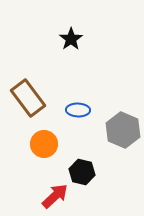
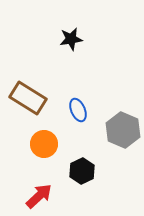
black star: rotated 25 degrees clockwise
brown rectangle: rotated 21 degrees counterclockwise
blue ellipse: rotated 65 degrees clockwise
black hexagon: moved 1 px up; rotated 20 degrees clockwise
red arrow: moved 16 px left
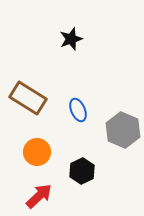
black star: rotated 10 degrees counterclockwise
orange circle: moved 7 px left, 8 px down
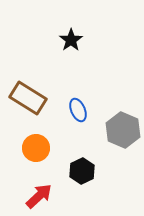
black star: moved 1 px down; rotated 15 degrees counterclockwise
orange circle: moved 1 px left, 4 px up
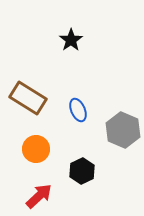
orange circle: moved 1 px down
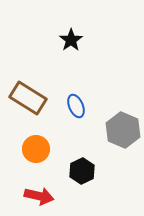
blue ellipse: moved 2 px left, 4 px up
red arrow: rotated 56 degrees clockwise
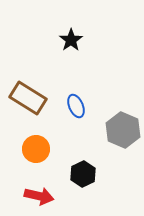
black hexagon: moved 1 px right, 3 px down
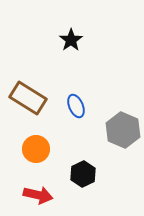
red arrow: moved 1 px left, 1 px up
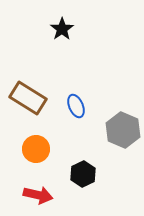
black star: moved 9 px left, 11 px up
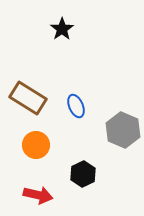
orange circle: moved 4 px up
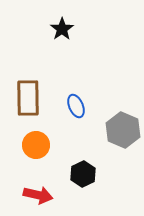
brown rectangle: rotated 57 degrees clockwise
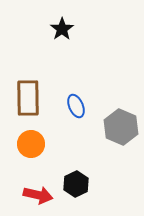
gray hexagon: moved 2 px left, 3 px up
orange circle: moved 5 px left, 1 px up
black hexagon: moved 7 px left, 10 px down
